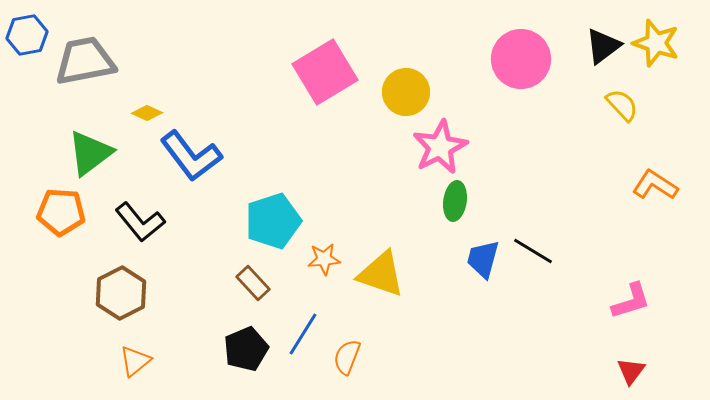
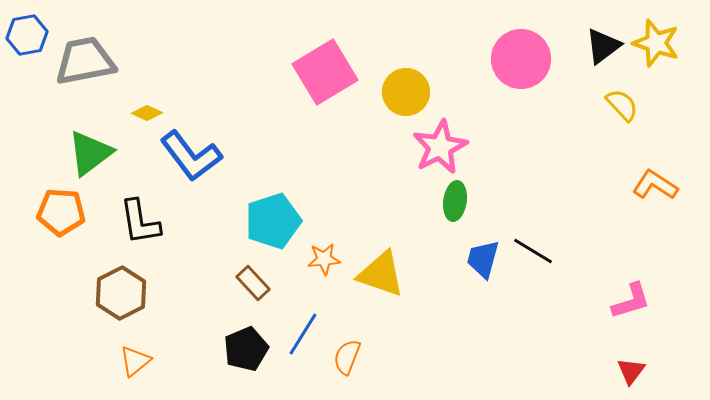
black L-shape: rotated 30 degrees clockwise
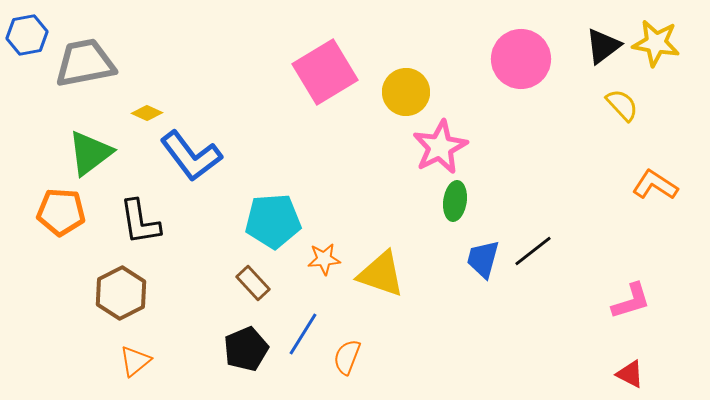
yellow star: rotated 9 degrees counterclockwise
gray trapezoid: moved 2 px down
cyan pentagon: rotated 14 degrees clockwise
black line: rotated 69 degrees counterclockwise
red triangle: moved 1 px left, 3 px down; rotated 40 degrees counterclockwise
